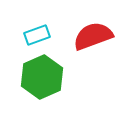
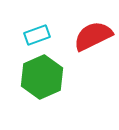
red semicircle: rotated 6 degrees counterclockwise
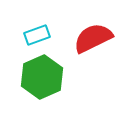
red semicircle: moved 2 px down
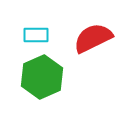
cyan rectangle: moved 1 px left; rotated 20 degrees clockwise
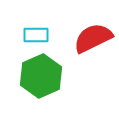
green hexagon: moved 1 px left, 1 px up
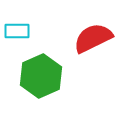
cyan rectangle: moved 19 px left, 4 px up
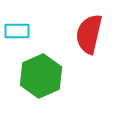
red semicircle: moved 4 px left, 4 px up; rotated 51 degrees counterclockwise
